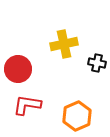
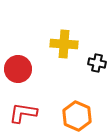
yellow cross: rotated 16 degrees clockwise
red L-shape: moved 4 px left, 8 px down
orange hexagon: rotated 12 degrees counterclockwise
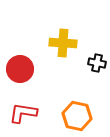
yellow cross: moved 1 px left, 1 px up
red circle: moved 2 px right
orange hexagon: rotated 12 degrees counterclockwise
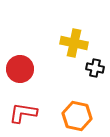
yellow cross: moved 11 px right; rotated 8 degrees clockwise
black cross: moved 2 px left, 5 px down
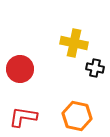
red L-shape: moved 4 px down
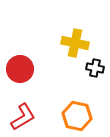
yellow cross: moved 1 px right
red L-shape: rotated 140 degrees clockwise
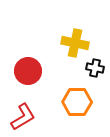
red circle: moved 8 px right, 2 px down
orange hexagon: moved 14 px up; rotated 12 degrees counterclockwise
